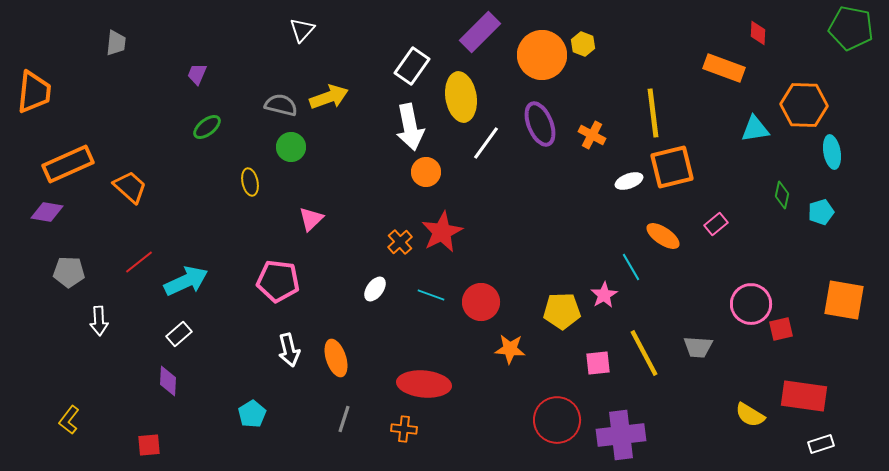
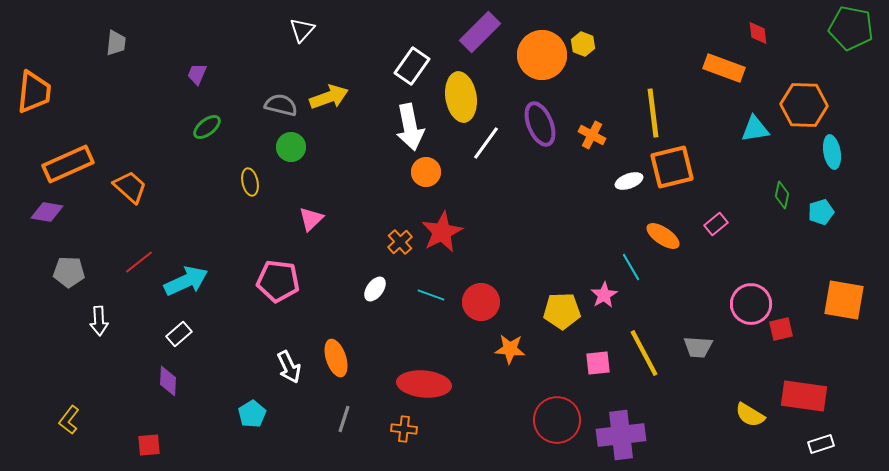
red diamond at (758, 33): rotated 10 degrees counterclockwise
white arrow at (289, 350): moved 17 px down; rotated 12 degrees counterclockwise
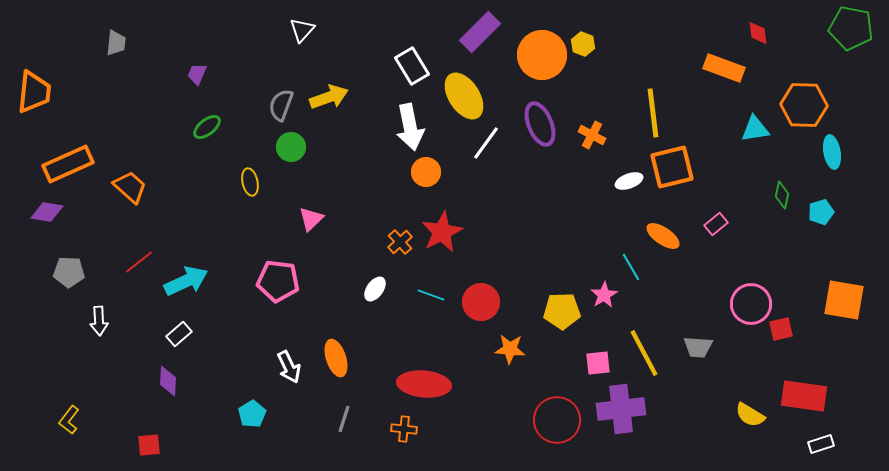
white rectangle at (412, 66): rotated 66 degrees counterclockwise
yellow ellipse at (461, 97): moved 3 px right, 1 px up; rotated 24 degrees counterclockwise
gray semicircle at (281, 105): rotated 84 degrees counterclockwise
purple cross at (621, 435): moved 26 px up
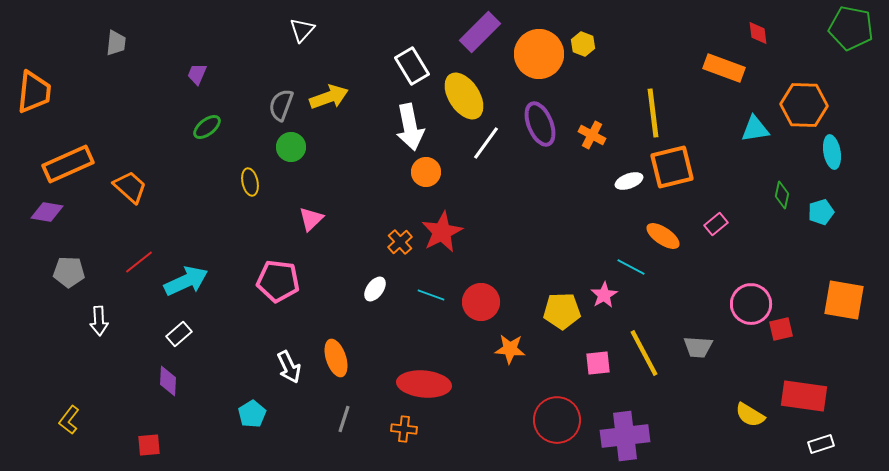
orange circle at (542, 55): moved 3 px left, 1 px up
cyan line at (631, 267): rotated 32 degrees counterclockwise
purple cross at (621, 409): moved 4 px right, 27 px down
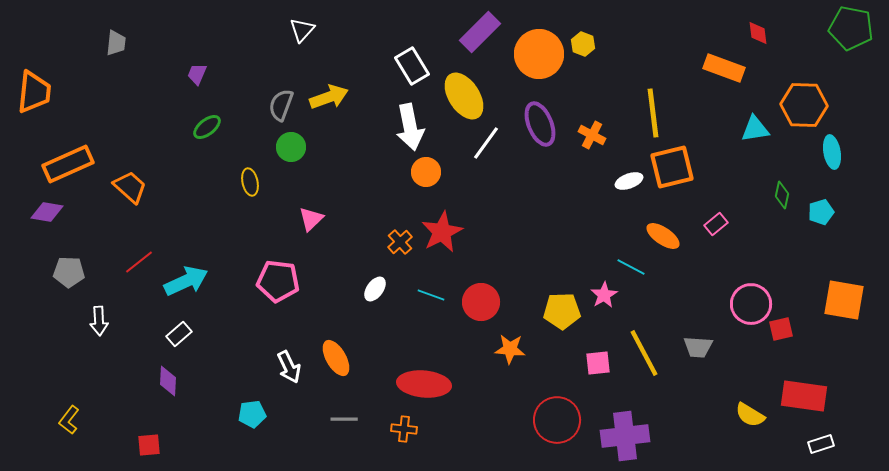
orange ellipse at (336, 358): rotated 12 degrees counterclockwise
cyan pentagon at (252, 414): rotated 24 degrees clockwise
gray line at (344, 419): rotated 72 degrees clockwise
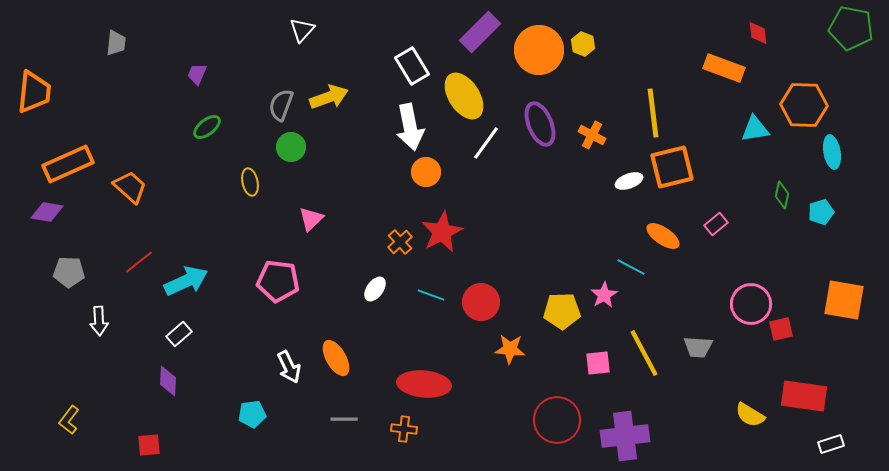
orange circle at (539, 54): moved 4 px up
white rectangle at (821, 444): moved 10 px right
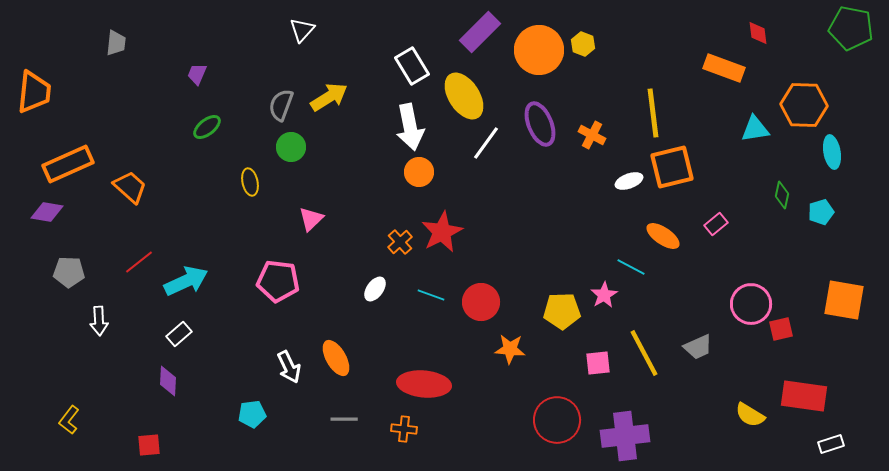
yellow arrow at (329, 97): rotated 12 degrees counterclockwise
orange circle at (426, 172): moved 7 px left
gray trapezoid at (698, 347): rotated 28 degrees counterclockwise
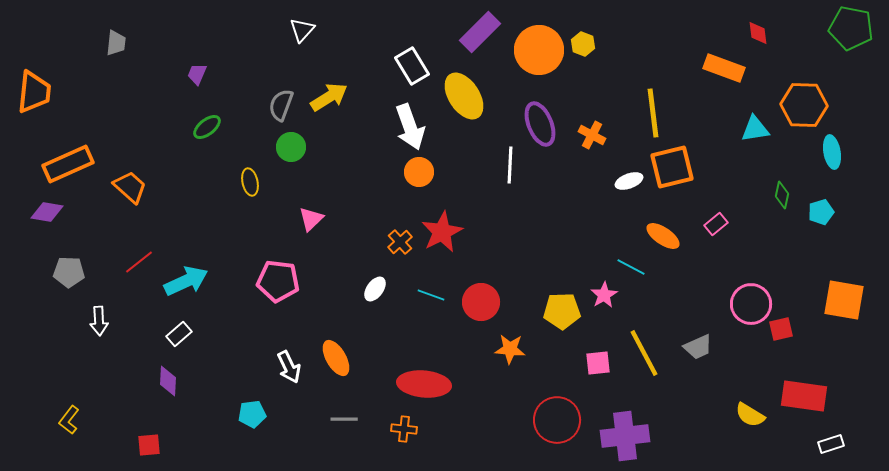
white arrow at (410, 127): rotated 9 degrees counterclockwise
white line at (486, 143): moved 24 px right, 22 px down; rotated 33 degrees counterclockwise
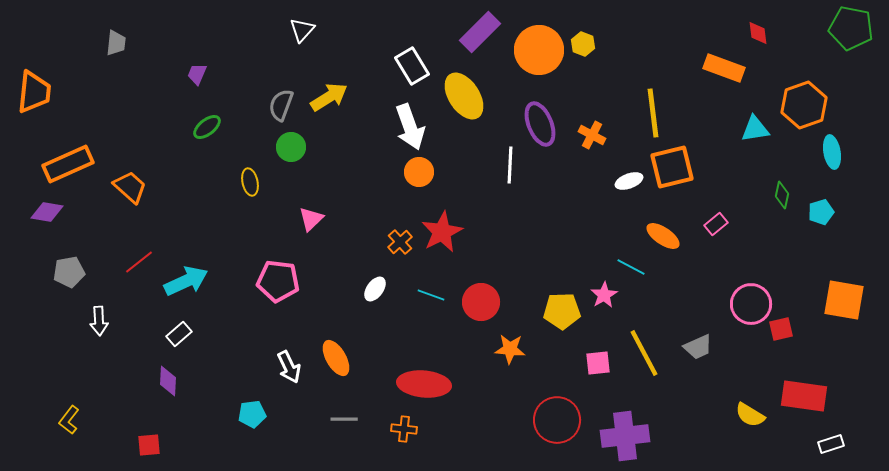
orange hexagon at (804, 105): rotated 21 degrees counterclockwise
gray pentagon at (69, 272): rotated 12 degrees counterclockwise
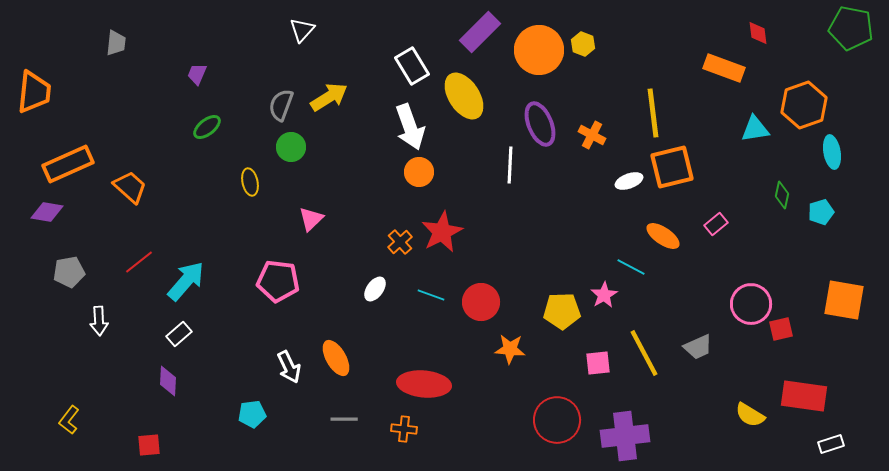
cyan arrow at (186, 281): rotated 24 degrees counterclockwise
